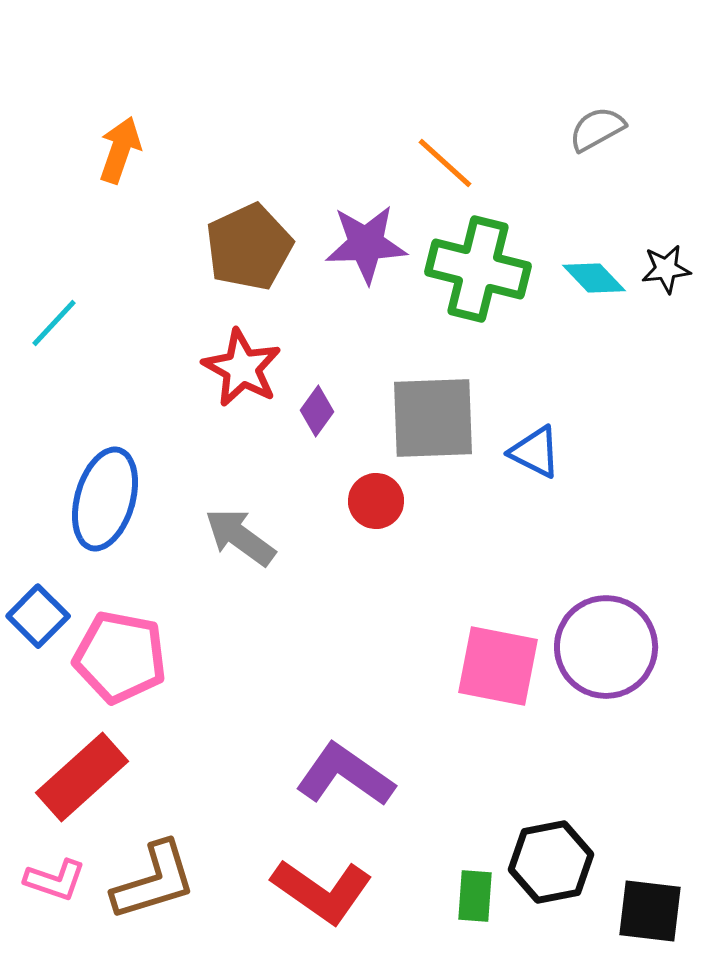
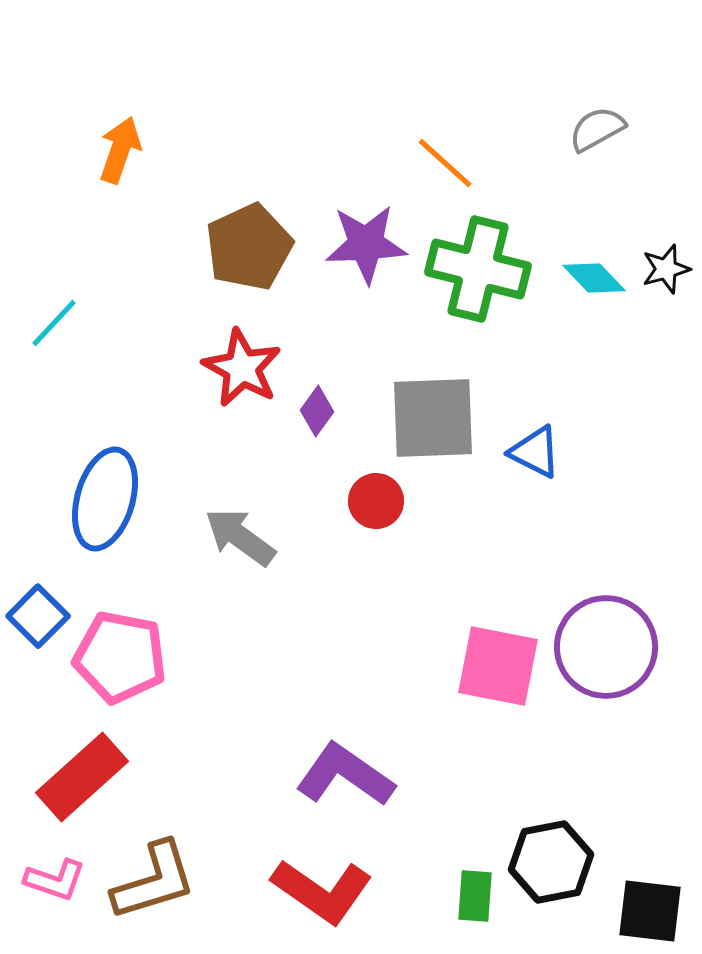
black star: rotated 9 degrees counterclockwise
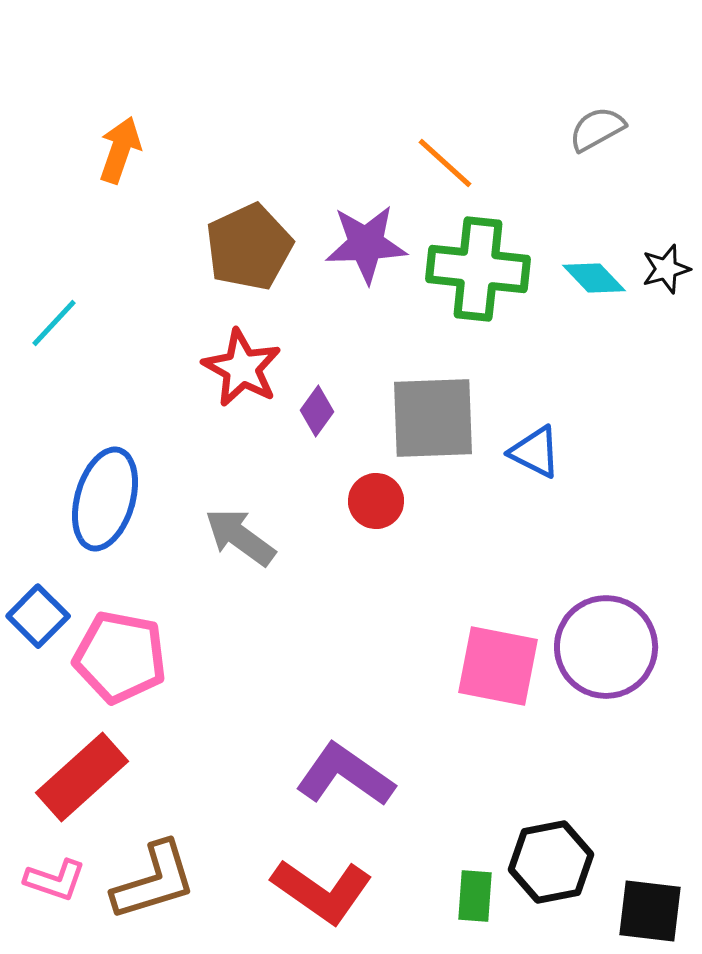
green cross: rotated 8 degrees counterclockwise
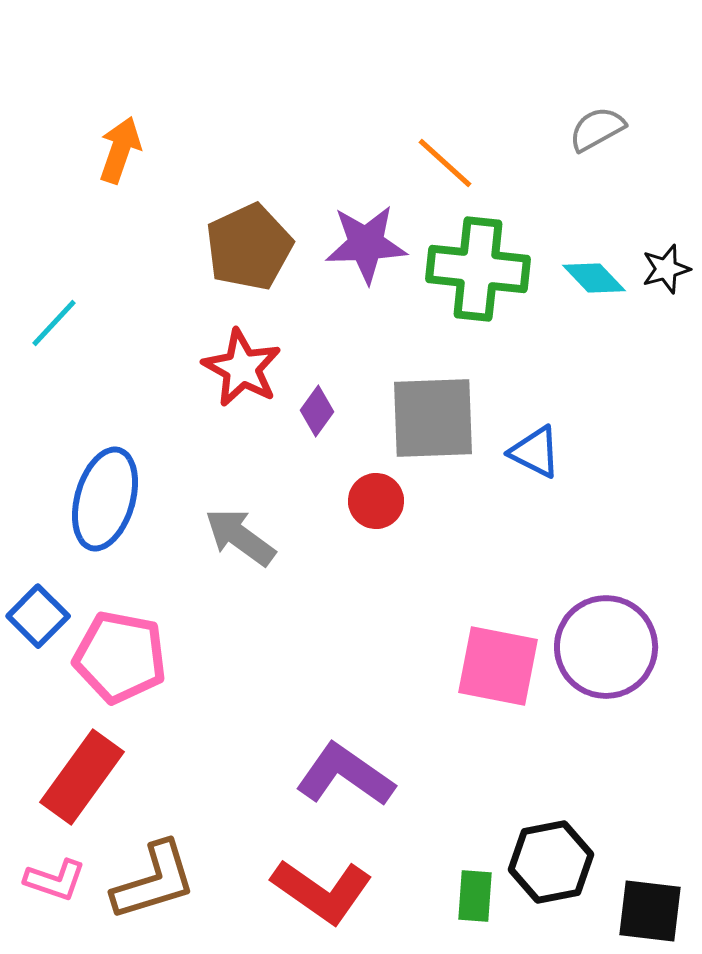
red rectangle: rotated 12 degrees counterclockwise
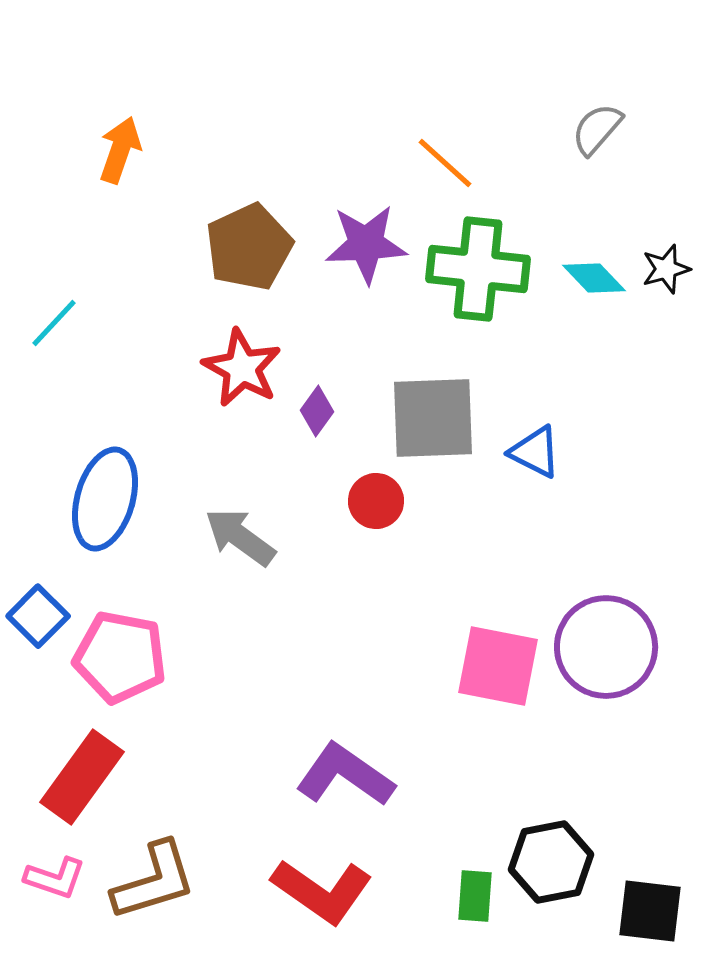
gray semicircle: rotated 20 degrees counterclockwise
pink L-shape: moved 2 px up
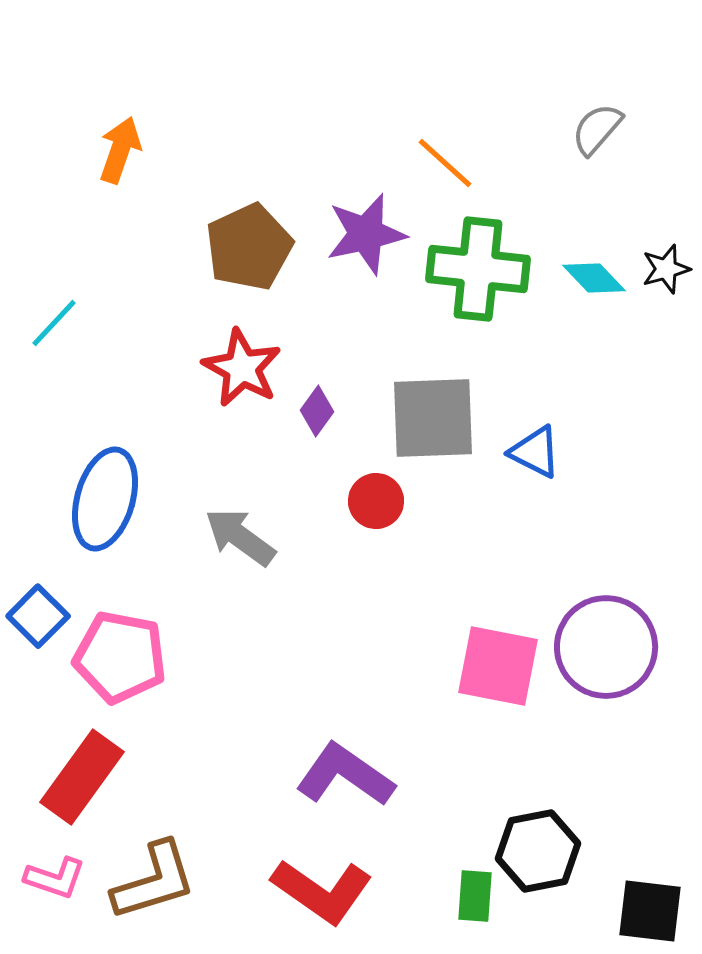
purple star: moved 10 px up; rotated 10 degrees counterclockwise
black hexagon: moved 13 px left, 11 px up
